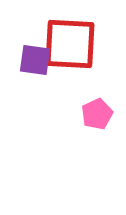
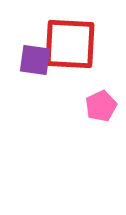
pink pentagon: moved 4 px right, 8 px up
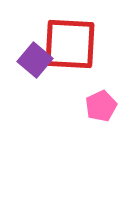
purple square: rotated 32 degrees clockwise
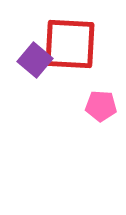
pink pentagon: rotated 28 degrees clockwise
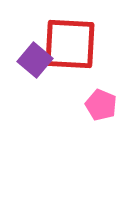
pink pentagon: moved 1 px up; rotated 20 degrees clockwise
